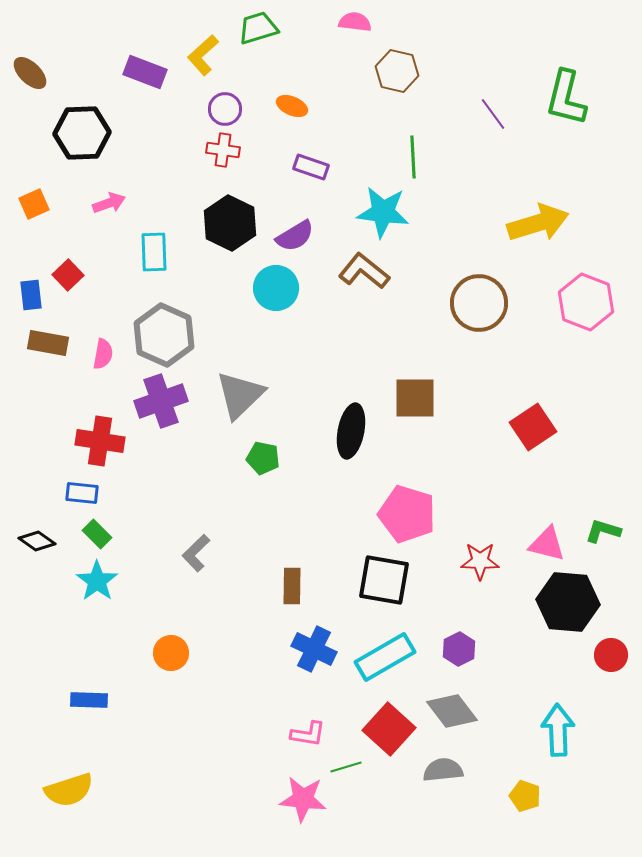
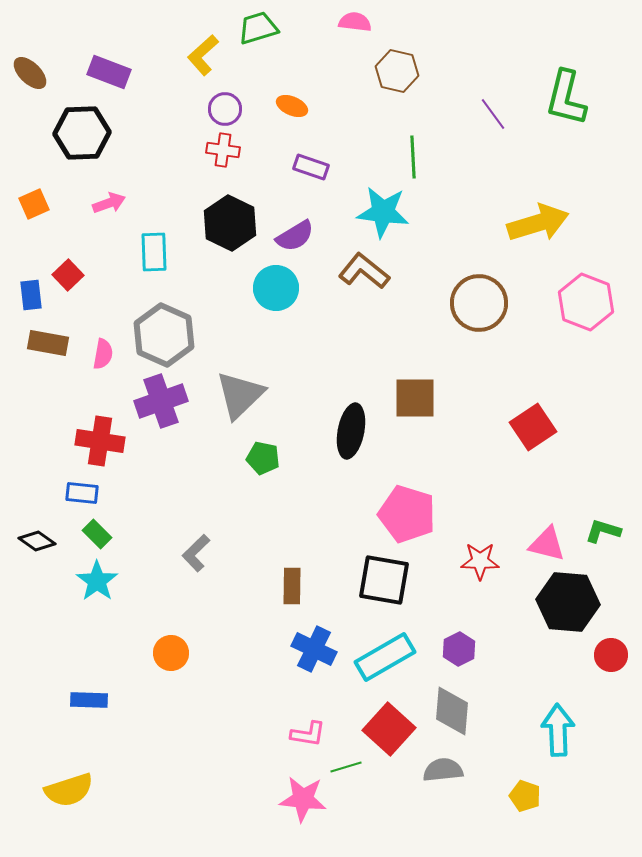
purple rectangle at (145, 72): moved 36 px left
gray diamond at (452, 711): rotated 42 degrees clockwise
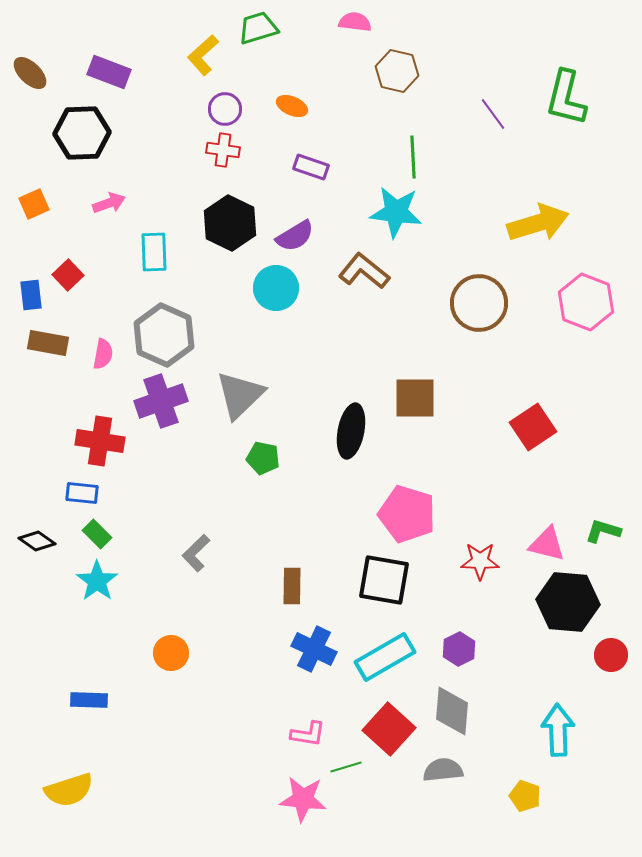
cyan star at (383, 212): moved 13 px right
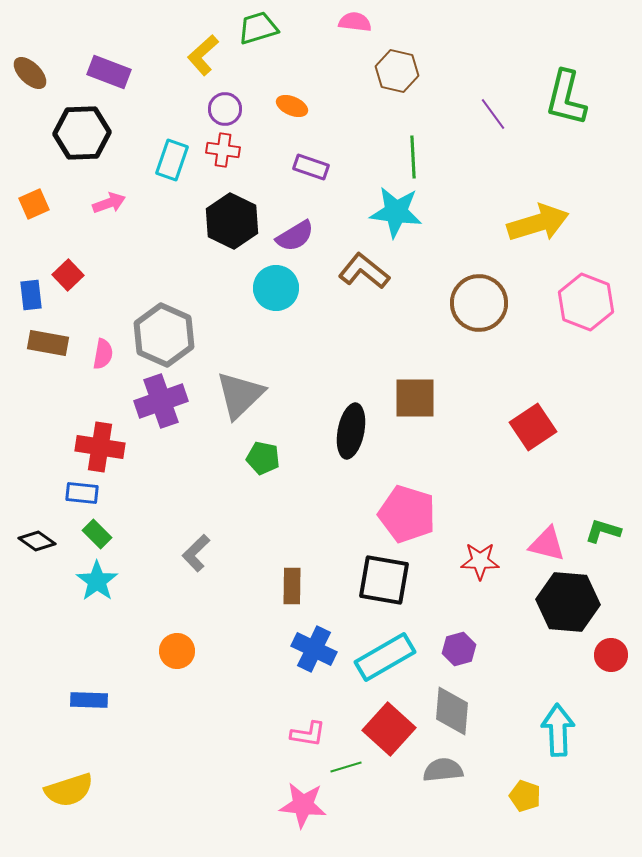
black hexagon at (230, 223): moved 2 px right, 2 px up
cyan rectangle at (154, 252): moved 18 px right, 92 px up; rotated 21 degrees clockwise
red cross at (100, 441): moved 6 px down
purple hexagon at (459, 649): rotated 12 degrees clockwise
orange circle at (171, 653): moved 6 px right, 2 px up
pink star at (303, 799): moved 6 px down
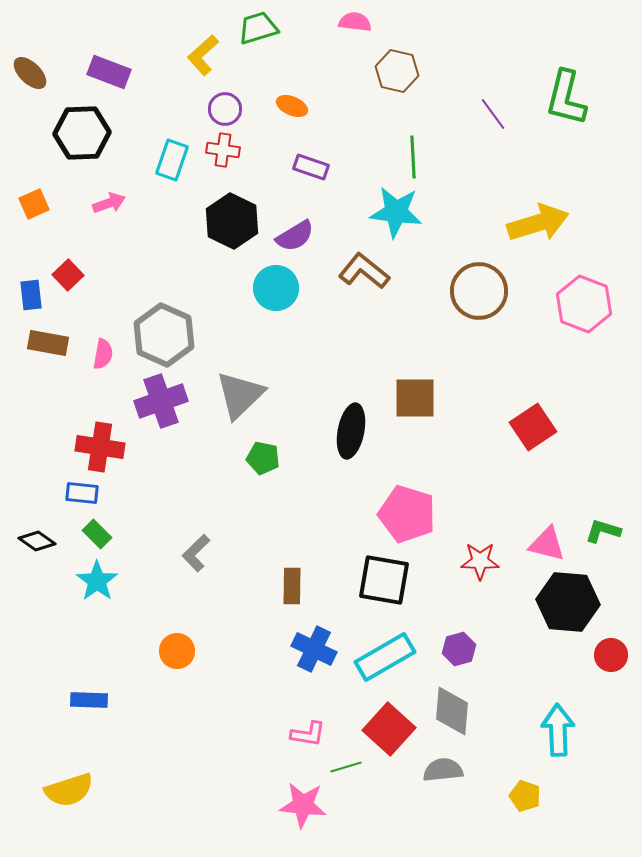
pink hexagon at (586, 302): moved 2 px left, 2 px down
brown circle at (479, 303): moved 12 px up
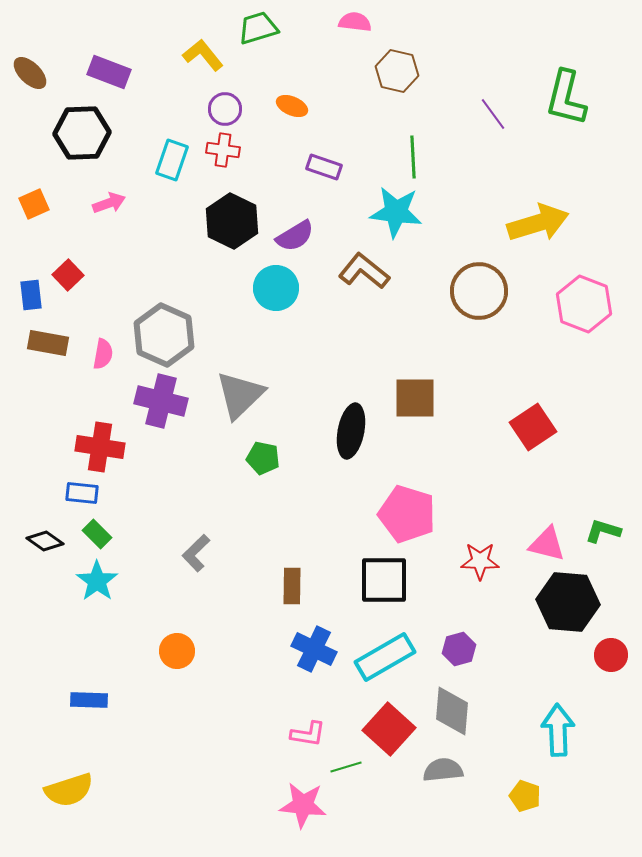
yellow L-shape at (203, 55): rotated 93 degrees clockwise
purple rectangle at (311, 167): moved 13 px right
purple cross at (161, 401): rotated 33 degrees clockwise
black diamond at (37, 541): moved 8 px right
black square at (384, 580): rotated 10 degrees counterclockwise
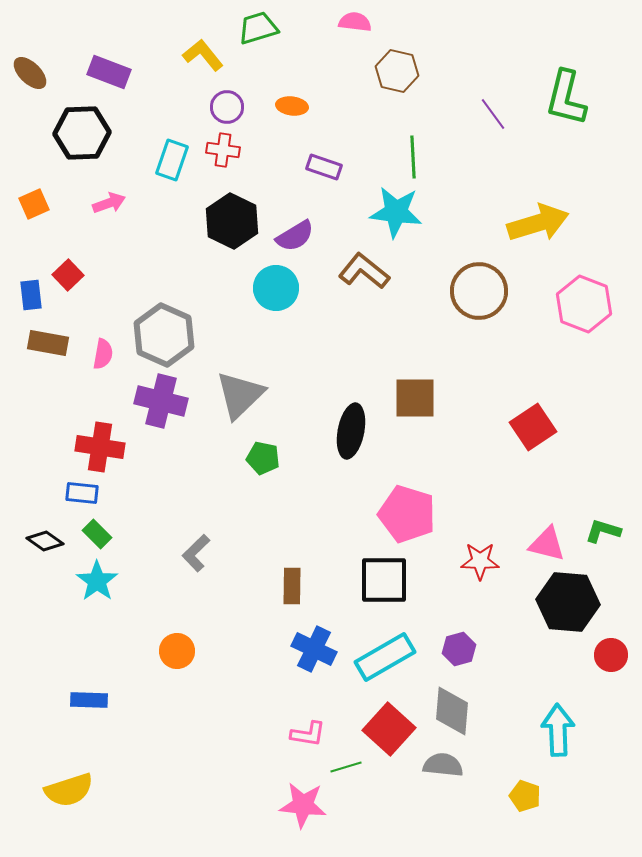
orange ellipse at (292, 106): rotated 16 degrees counterclockwise
purple circle at (225, 109): moved 2 px right, 2 px up
gray semicircle at (443, 770): moved 5 px up; rotated 12 degrees clockwise
